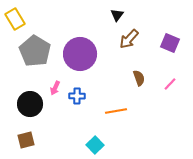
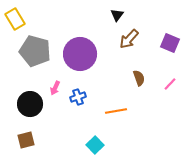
gray pentagon: rotated 16 degrees counterclockwise
blue cross: moved 1 px right, 1 px down; rotated 21 degrees counterclockwise
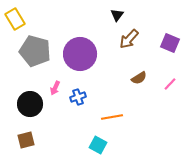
brown semicircle: rotated 77 degrees clockwise
orange line: moved 4 px left, 6 px down
cyan square: moved 3 px right; rotated 18 degrees counterclockwise
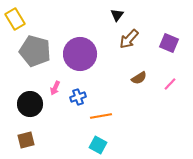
purple square: moved 1 px left
orange line: moved 11 px left, 1 px up
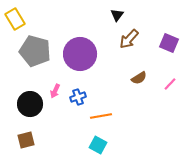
pink arrow: moved 3 px down
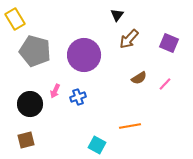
purple circle: moved 4 px right, 1 px down
pink line: moved 5 px left
orange line: moved 29 px right, 10 px down
cyan square: moved 1 px left
